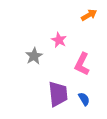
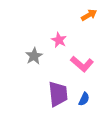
pink L-shape: rotated 75 degrees counterclockwise
blue semicircle: rotated 56 degrees clockwise
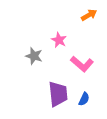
gray star: rotated 24 degrees counterclockwise
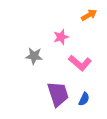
pink star: moved 2 px right, 3 px up; rotated 28 degrees clockwise
gray star: rotated 12 degrees counterclockwise
pink L-shape: moved 2 px left, 1 px up
purple trapezoid: rotated 12 degrees counterclockwise
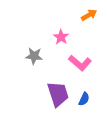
pink star: rotated 21 degrees counterclockwise
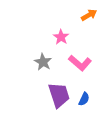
gray star: moved 9 px right, 6 px down; rotated 24 degrees clockwise
purple trapezoid: moved 1 px right, 1 px down
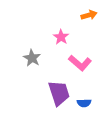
orange arrow: rotated 14 degrees clockwise
gray star: moved 11 px left, 4 px up
purple trapezoid: moved 2 px up
blue semicircle: moved 4 px down; rotated 64 degrees clockwise
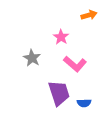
pink L-shape: moved 5 px left, 1 px down
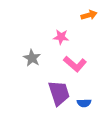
pink star: rotated 28 degrees counterclockwise
